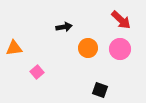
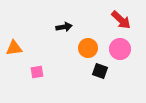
pink square: rotated 32 degrees clockwise
black square: moved 19 px up
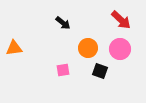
black arrow: moved 1 px left, 4 px up; rotated 49 degrees clockwise
pink square: moved 26 px right, 2 px up
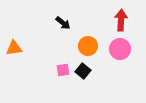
red arrow: rotated 130 degrees counterclockwise
orange circle: moved 2 px up
black square: moved 17 px left; rotated 21 degrees clockwise
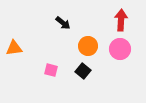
pink square: moved 12 px left; rotated 24 degrees clockwise
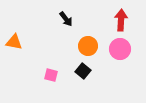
black arrow: moved 3 px right, 4 px up; rotated 14 degrees clockwise
orange triangle: moved 6 px up; rotated 18 degrees clockwise
pink square: moved 5 px down
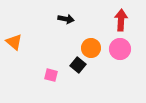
black arrow: rotated 42 degrees counterclockwise
orange triangle: rotated 30 degrees clockwise
orange circle: moved 3 px right, 2 px down
black square: moved 5 px left, 6 px up
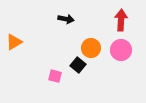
orange triangle: rotated 48 degrees clockwise
pink circle: moved 1 px right, 1 px down
pink square: moved 4 px right, 1 px down
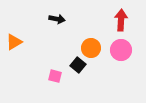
black arrow: moved 9 px left
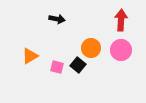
orange triangle: moved 16 px right, 14 px down
pink square: moved 2 px right, 9 px up
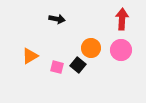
red arrow: moved 1 px right, 1 px up
